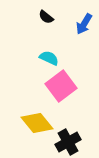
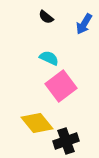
black cross: moved 2 px left, 1 px up; rotated 10 degrees clockwise
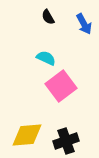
black semicircle: moved 2 px right; rotated 21 degrees clockwise
blue arrow: rotated 60 degrees counterclockwise
cyan semicircle: moved 3 px left
yellow diamond: moved 10 px left, 12 px down; rotated 56 degrees counterclockwise
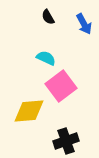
yellow diamond: moved 2 px right, 24 px up
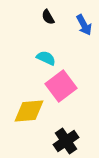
blue arrow: moved 1 px down
black cross: rotated 15 degrees counterclockwise
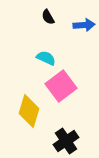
blue arrow: rotated 65 degrees counterclockwise
yellow diamond: rotated 68 degrees counterclockwise
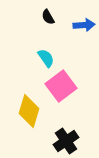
cyan semicircle: rotated 30 degrees clockwise
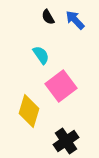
blue arrow: moved 9 px left, 5 px up; rotated 130 degrees counterclockwise
cyan semicircle: moved 5 px left, 3 px up
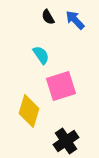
pink square: rotated 20 degrees clockwise
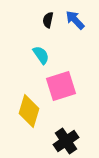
black semicircle: moved 3 px down; rotated 42 degrees clockwise
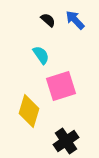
black semicircle: rotated 119 degrees clockwise
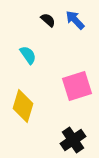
cyan semicircle: moved 13 px left
pink square: moved 16 px right
yellow diamond: moved 6 px left, 5 px up
black cross: moved 7 px right, 1 px up
